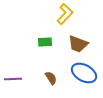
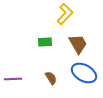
brown trapezoid: rotated 140 degrees counterclockwise
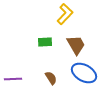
brown trapezoid: moved 2 px left, 1 px down
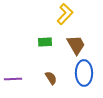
blue ellipse: rotated 60 degrees clockwise
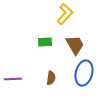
brown trapezoid: moved 1 px left
blue ellipse: rotated 15 degrees clockwise
brown semicircle: rotated 40 degrees clockwise
